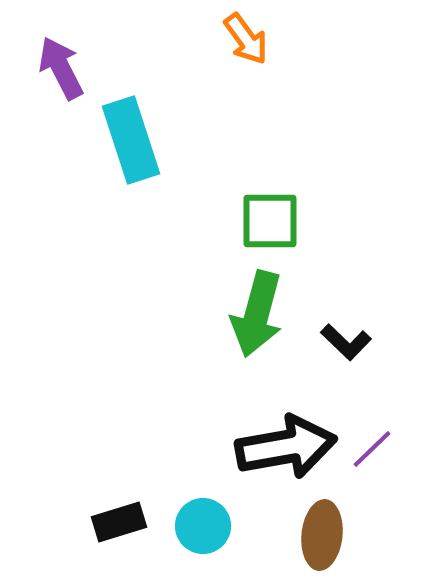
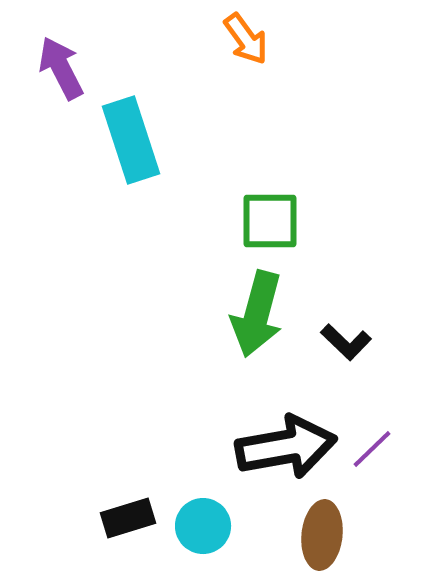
black rectangle: moved 9 px right, 4 px up
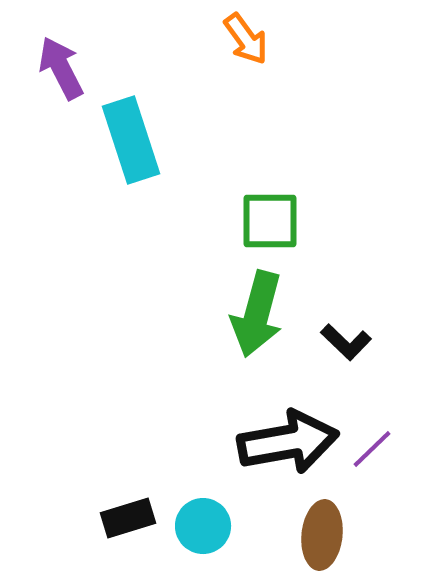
black arrow: moved 2 px right, 5 px up
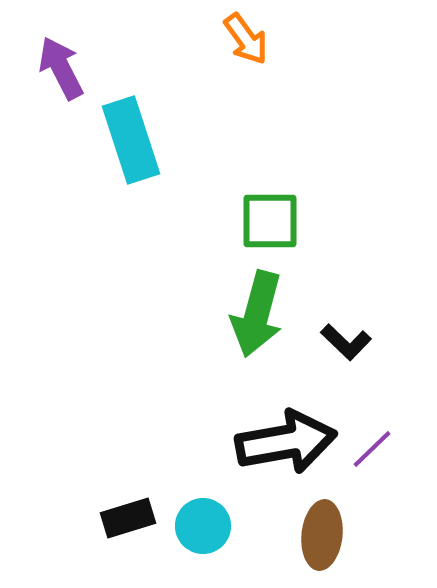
black arrow: moved 2 px left
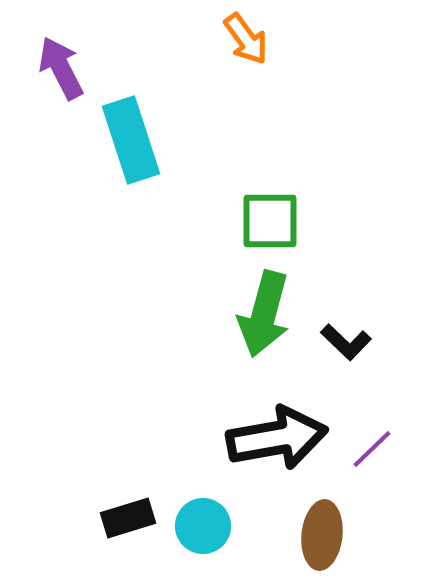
green arrow: moved 7 px right
black arrow: moved 9 px left, 4 px up
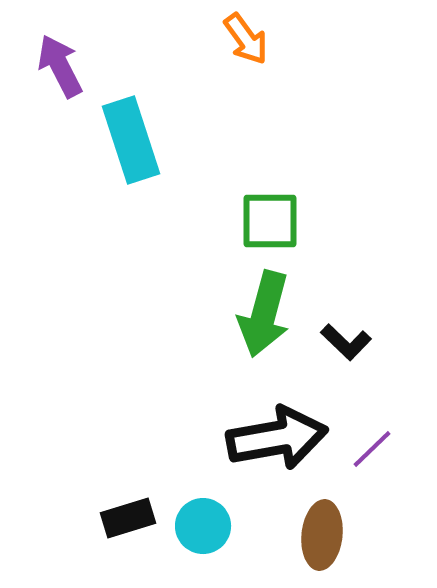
purple arrow: moved 1 px left, 2 px up
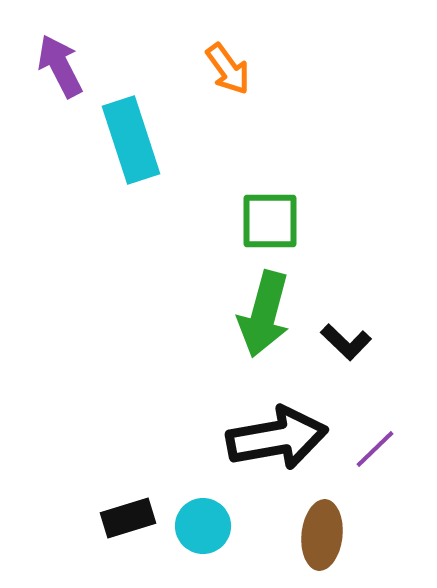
orange arrow: moved 18 px left, 30 px down
purple line: moved 3 px right
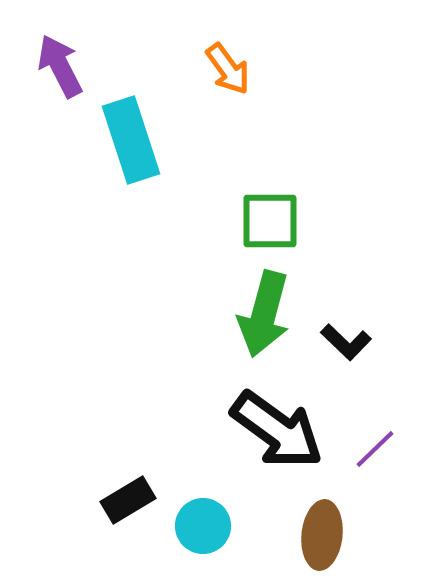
black arrow: moved 8 px up; rotated 46 degrees clockwise
black rectangle: moved 18 px up; rotated 14 degrees counterclockwise
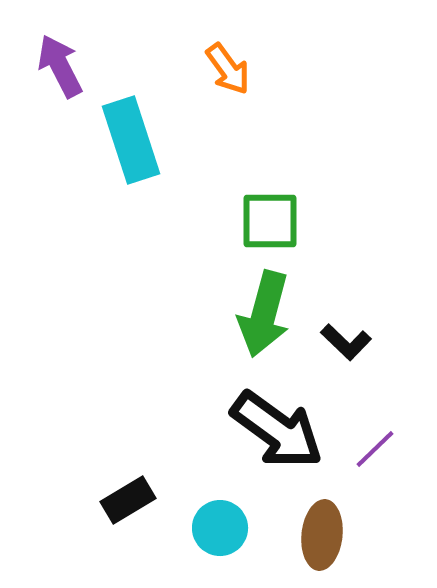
cyan circle: moved 17 px right, 2 px down
